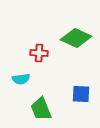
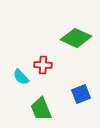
red cross: moved 4 px right, 12 px down
cyan semicircle: moved 2 px up; rotated 54 degrees clockwise
blue square: rotated 24 degrees counterclockwise
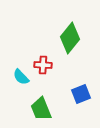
green diamond: moved 6 px left; rotated 76 degrees counterclockwise
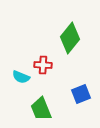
cyan semicircle: rotated 24 degrees counterclockwise
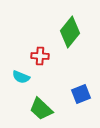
green diamond: moved 6 px up
red cross: moved 3 px left, 9 px up
green trapezoid: rotated 25 degrees counterclockwise
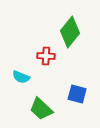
red cross: moved 6 px right
blue square: moved 4 px left; rotated 36 degrees clockwise
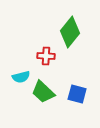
cyan semicircle: rotated 36 degrees counterclockwise
green trapezoid: moved 2 px right, 17 px up
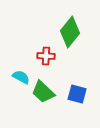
cyan semicircle: rotated 138 degrees counterclockwise
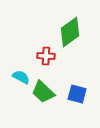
green diamond: rotated 16 degrees clockwise
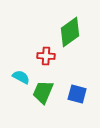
green trapezoid: rotated 70 degrees clockwise
